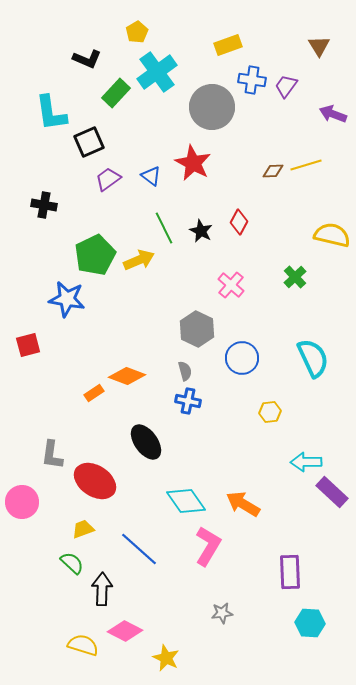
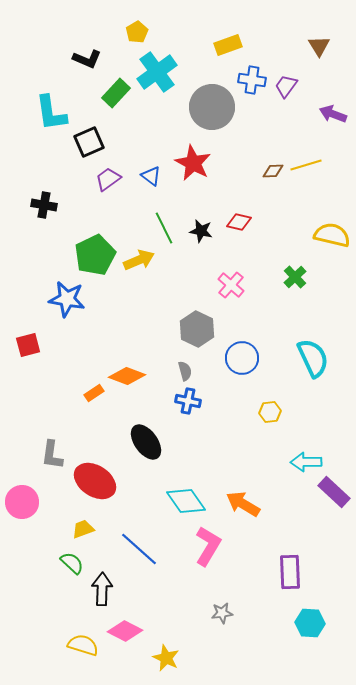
red diamond at (239, 222): rotated 75 degrees clockwise
black star at (201, 231): rotated 15 degrees counterclockwise
purple rectangle at (332, 492): moved 2 px right
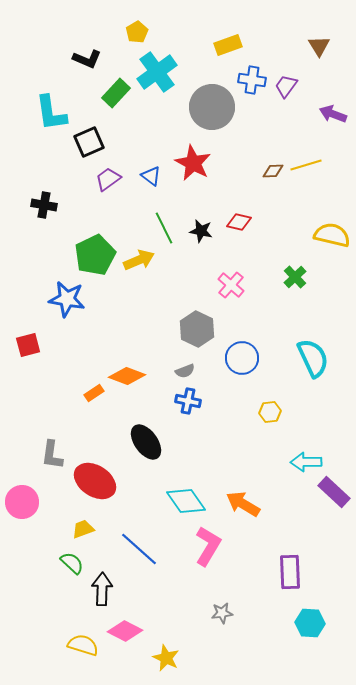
gray semicircle at (185, 371): rotated 84 degrees clockwise
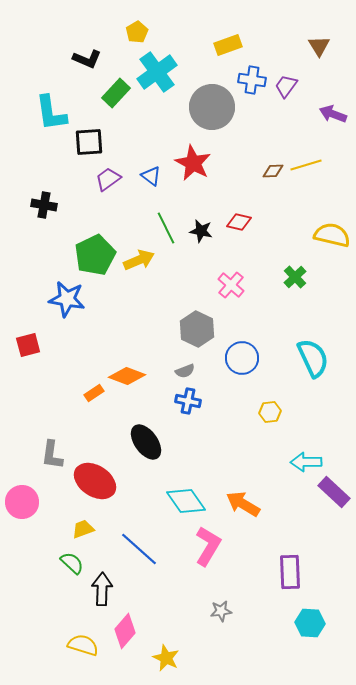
black square at (89, 142): rotated 20 degrees clockwise
green line at (164, 228): moved 2 px right
gray star at (222, 613): moved 1 px left, 2 px up
pink diamond at (125, 631): rotated 76 degrees counterclockwise
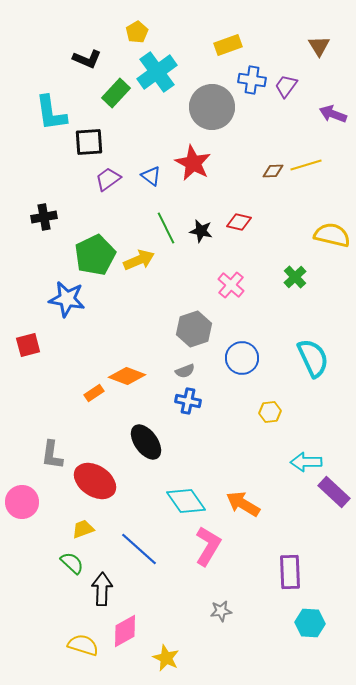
black cross at (44, 205): moved 12 px down; rotated 20 degrees counterclockwise
gray hexagon at (197, 329): moved 3 px left; rotated 16 degrees clockwise
pink diamond at (125, 631): rotated 20 degrees clockwise
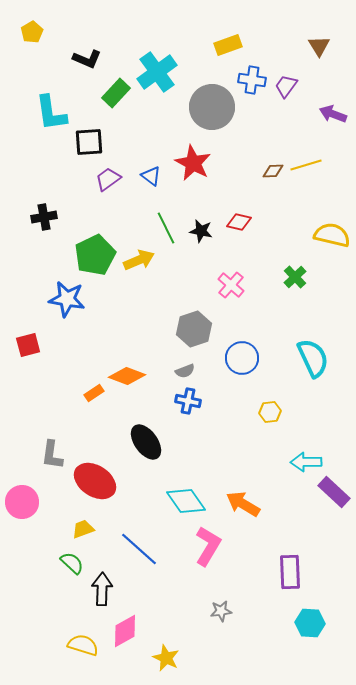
yellow pentagon at (137, 32): moved 105 px left
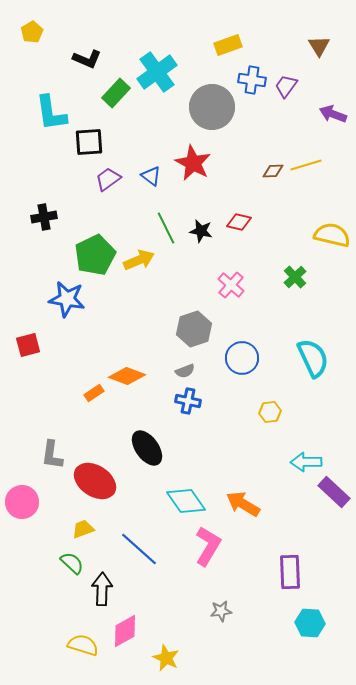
black ellipse at (146, 442): moved 1 px right, 6 px down
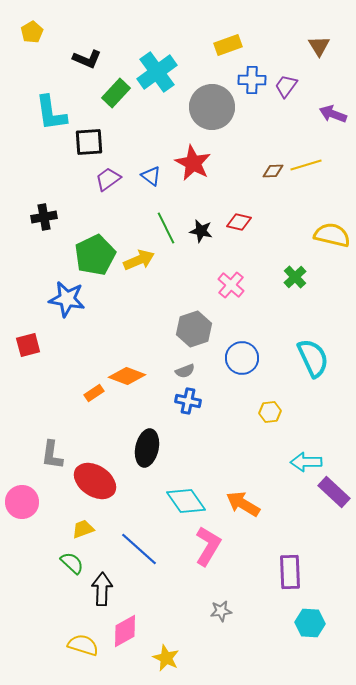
blue cross at (252, 80): rotated 8 degrees counterclockwise
black ellipse at (147, 448): rotated 48 degrees clockwise
